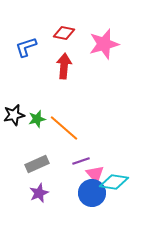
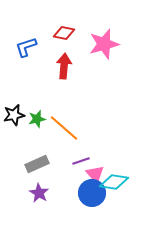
purple star: rotated 18 degrees counterclockwise
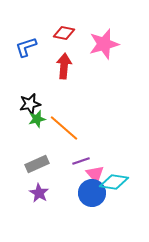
black star: moved 16 px right, 11 px up
